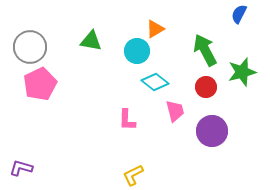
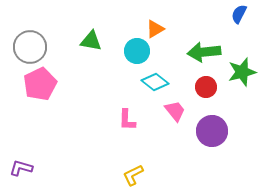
green arrow: moved 1 px left, 2 px down; rotated 68 degrees counterclockwise
pink trapezoid: rotated 25 degrees counterclockwise
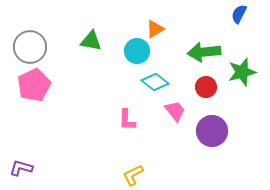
pink pentagon: moved 6 px left, 1 px down
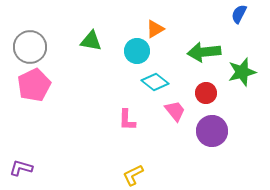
red circle: moved 6 px down
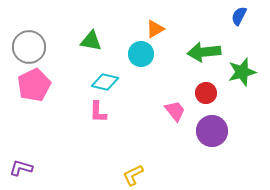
blue semicircle: moved 2 px down
gray circle: moved 1 px left
cyan circle: moved 4 px right, 3 px down
cyan diamond: moved 50 px left; rotated 24 degrees counterclockwise
pink L-shape: moved 29 px left, 8 px up
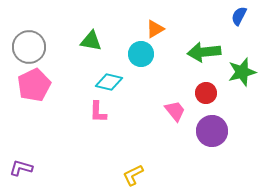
cyan diamond: moved 4 px right
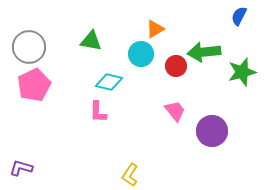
red circle: moved 30 px left, 27 px up
yellow L-shape: moved 3 px left; rotated 30 degrees counterclockwise
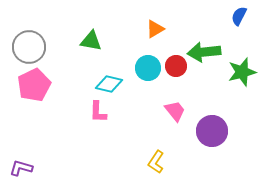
cyan circle: moved 7 px right, 14 px down
cyan diamond: moved 2 px down
yellow L-shape: moved 26 px right, 13 px up
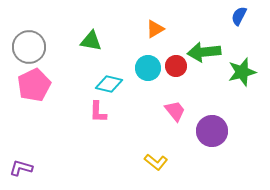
yellow L-shape: rotated 85 degrees counterclockwise
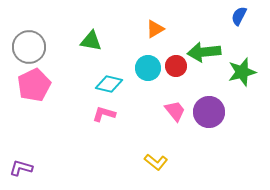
pink L-shape: moved 6 px right, 2 px down; rotated 105 degrees clockwise
purple circle: moved 3 px left, 19 px up
